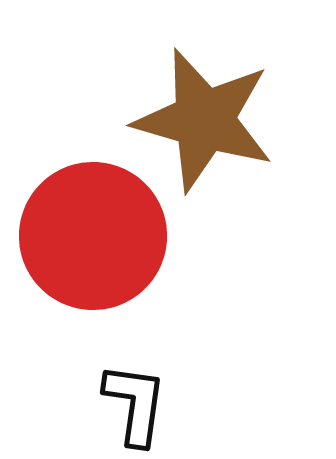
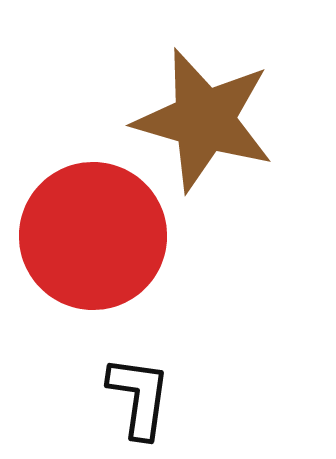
black L-shape: moved 4 px right, 7 px up
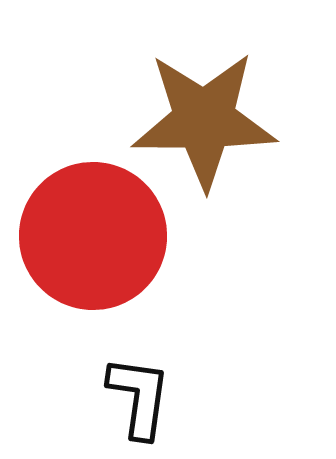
brown star: rotated 16 degrees counterclockwise
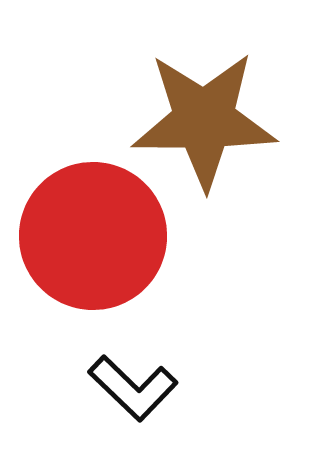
black L-shape: moved 6 px left, 9 px up; rotated 126 degrees clockwise
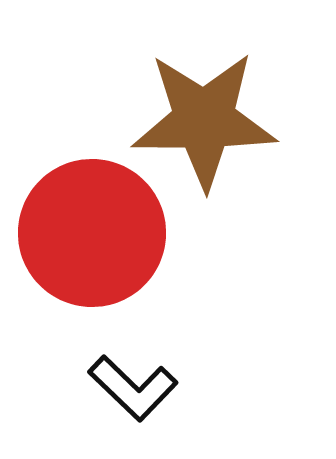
red circle: moved 1 px left, 3 px up
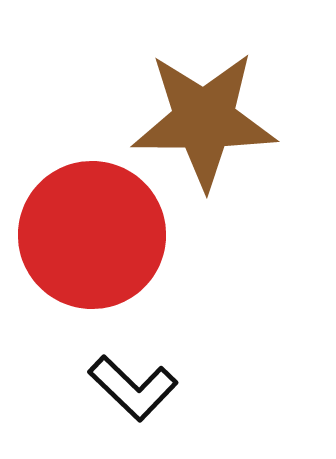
red circle: moved 2 px down
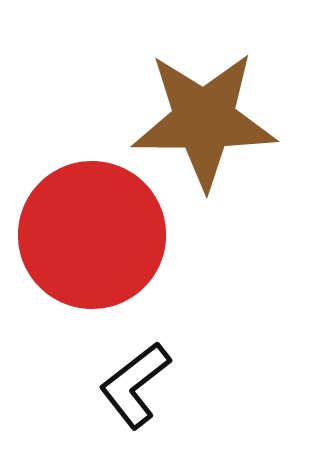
black L-shape: moved 2 px right, 3 px up; rotated 98 degrees clockwise
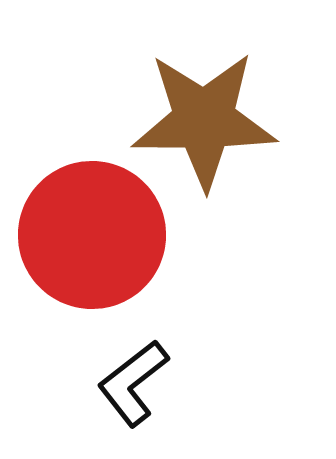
black L-shape: moved 2 px left, 2 px up
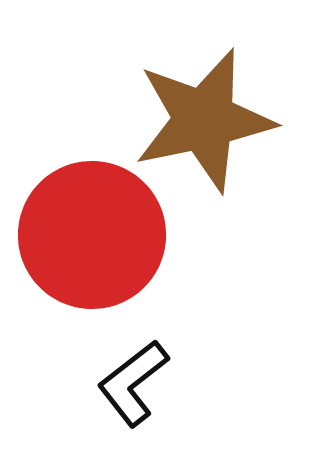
brown star: rotated 12 degrees counterclockwise
